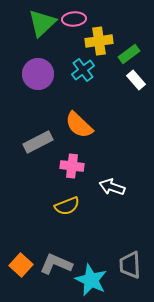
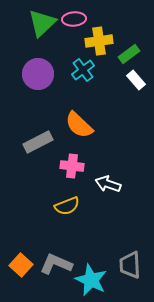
white arrow: moved 4 px left, 3 px up
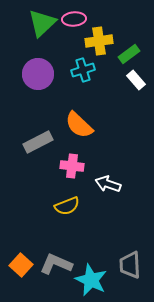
cyan cross: rotated 20 degrees clockwise
